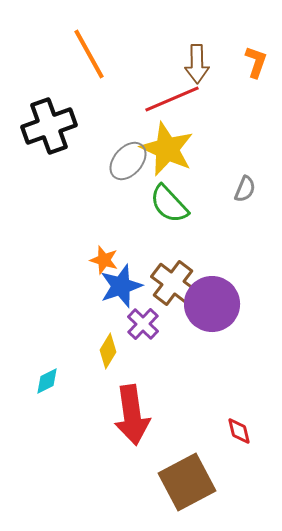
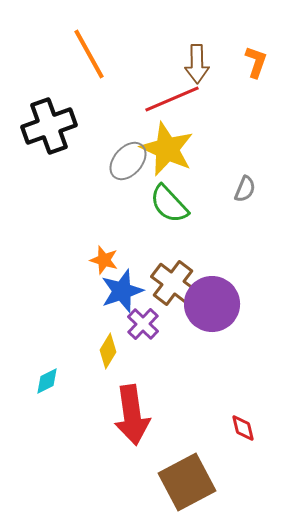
blue star: moved 1 px right, 5 px down
red diamond: moved 4 px right, 3 px up
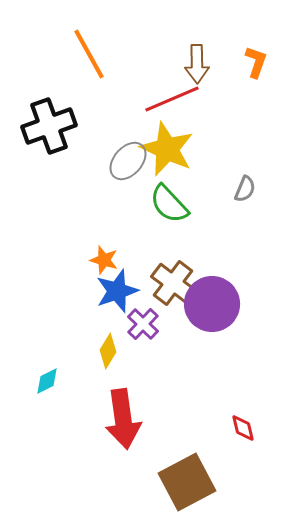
blue star: moved 5 px left
red arrow: moved 9 px left, 4 px down
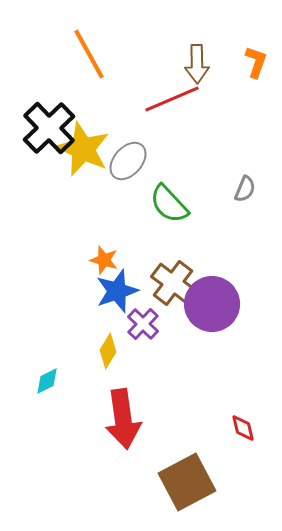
black cross: moved 2 px down; rotated 24 degrees counterclockwise
yellow star: moved 84 px left
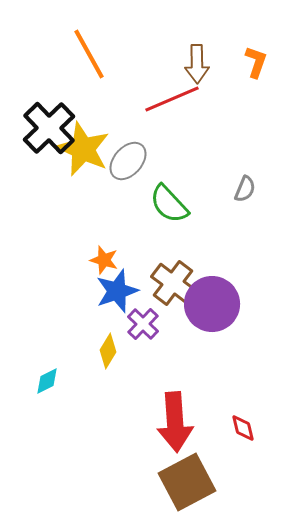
red arrow: moved 52 px right, 3 px down; rotated 4 degrees clockwise
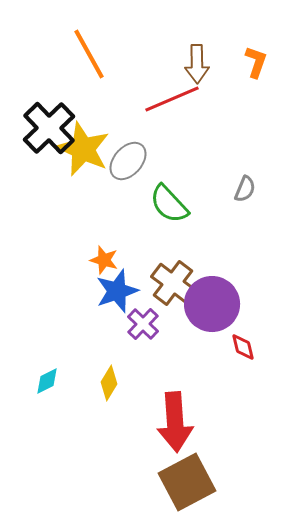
yellow diamond: moved 1 px right, 32 px down
red diamond: moved 81 px up
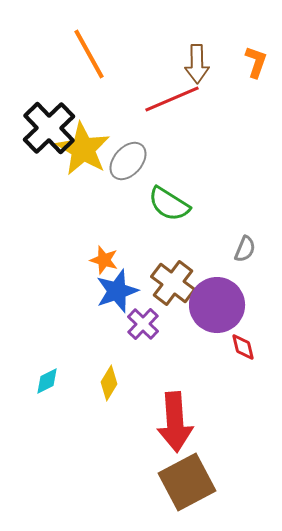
yellow star: rotated 6 degrees clockwise
gray semicircle: moved 60 px down
green semicircle: rotated 15 degrees counterclockwise
purple circle: moved 5 px right, 1 px down
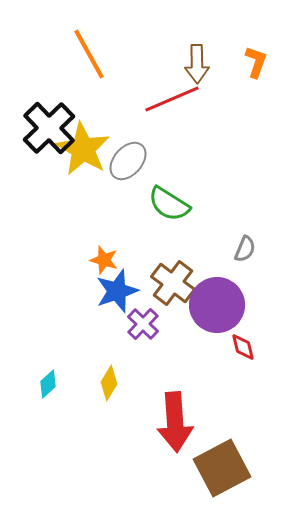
cyan diamond: moved 1 px right, 3 px down; rotated 16 degrees counterclockwise
brown square: moved 35 px right, 14 px up
